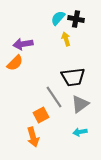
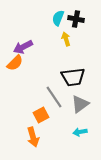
cyan semicircle: rotated 21 degrees counterclockwise
purple arrow: moved 3 px down; rotated 18 degrees counterclockwise
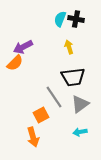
cyan semicircle: moved 2 px right, 1 px down
yellow arrow: moved 3 px right, 8 px down
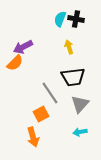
gray line: moved 4 px left, 4 px up
gray triangle: rotated 12 degrees counterclockwise
orange square: moved 1 px up
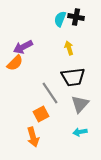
black cross: moved 2 px up
yellow arrow: moved 1 px down
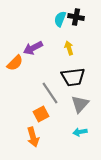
purple arrow: moved 10 px right, 1 px down
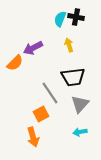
yellow arrow: moved 3 px up
